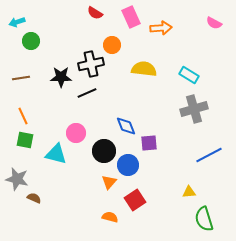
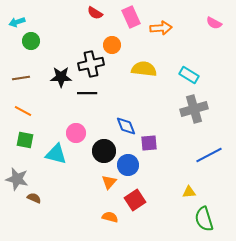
black line: rotated 24 degrees clockwise
orange line: moved 5 px up; rotated 36 degrees counterclockwise
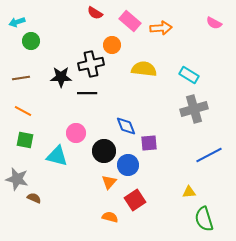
pink rectangle: moved 1 px left, 4 px down; rotated 25 degrees counterclockwise
cyan triangle: moved 1 px right, 2 px down
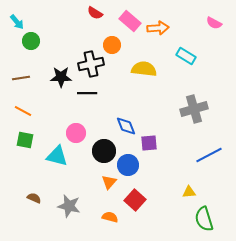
cyan arrow: rotated 112 degrees counterclockwise
orange arrow: moved 3 px left
cyan rectangle: moved 3 px left, 19 px up
gray star: moved 52 px right, 27 px down
red square: rotated 15 degrees counterclockwise
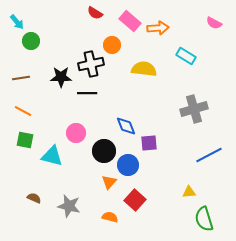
cyan triangle: moved 5 px left
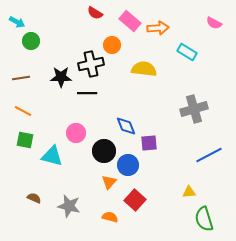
cyan arrow: rotated 21 degrees counterclockwise
cyan rectangle: moved 1 px right, 4 px up
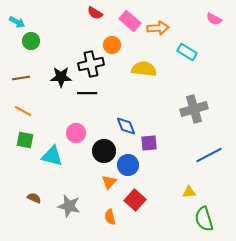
pink semicircle: moved 4 px up
orange semicircle: rotated 119 degrees counterclockwise
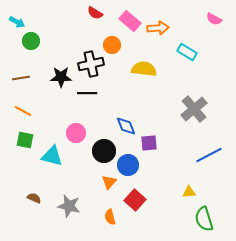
gray cross: rotated 24 degrees counterclockwise
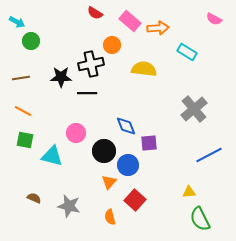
green semicircle: moved 4 px left; rotated 10 degrees counterclockwise
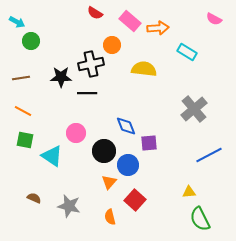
cyan triangle: rotated 20 degrees clockwise
